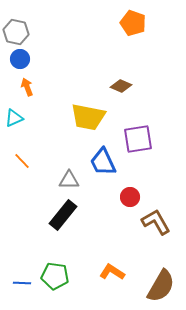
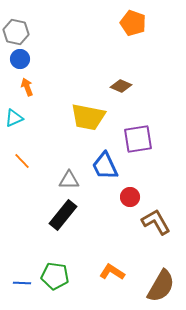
blue trapezoid: moved 2 px right, 4 px down
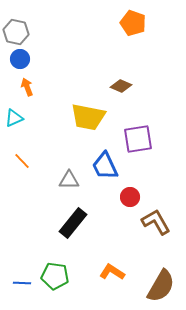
black rectangle: moved 10 px right, 8 px down
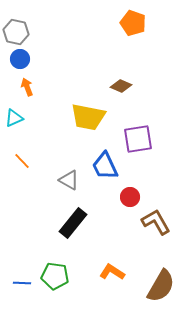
gray triangle: rotated 30 degrees clockwise
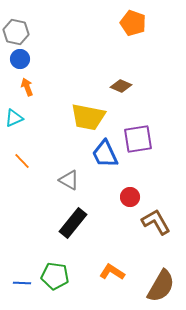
blue trapezoid: moved 12 px up
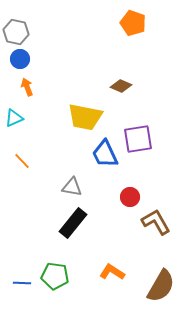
yellow trapezoid: moved 3 px left
gray triangle: moved 3 px right, 7 px down; rotated 20 degrees counterclockwise
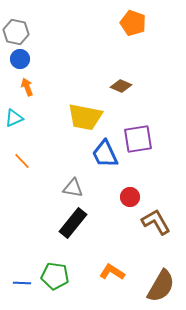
gray triangle: moved 1 px right, 1 px down
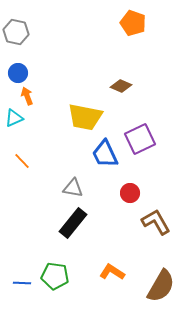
blue circle: moved 2 px left, 14 px down
orange arrow: moved 9 px down
purple square: moved 2 px right; rotated 16 degrees counterclockwise
red circle: moved 4 px up
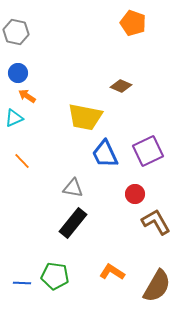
orange arrow: rotated 36 degrees counterclockwise
purple square: moved 8 px right, 12 px down
red circle: moved 5 px right, 1 px down
brown semicircle: moved 4 px left
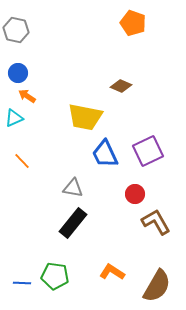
gray hexagon: moved 2 px up
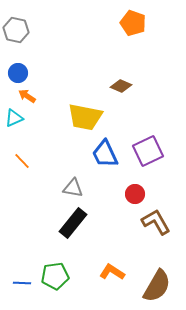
green pentagon: rotated 16 degrees counterclockwise
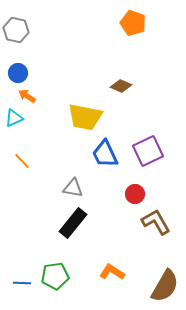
brown semicircle: moved 8 px right
